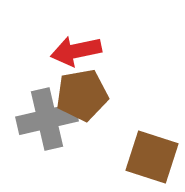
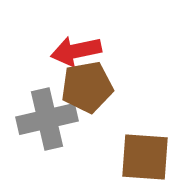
brown pentagon: moved 5 px right, 8 px up
brown square: moved 7 px left; rotated 14 degrees counterclockwise
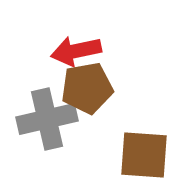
brown pentagon: moved 1 px down
brown square: moved 1 px left, 2 px up
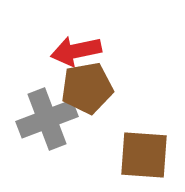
gray cross: rotated 8 degrees counterclockwise
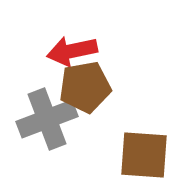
red arrow: moved 4 px left
brown pentagon: moved 2 px left, 1 px up
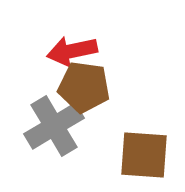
brown pentagon: moved 1 px left; rotated 18 degrees clockwise
gray cross: moved 7 px right, 7 px down; rotated 10 degrees counterclockwise
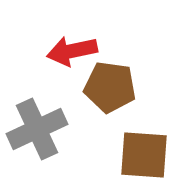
brown pentagon: moved 26 px right
gray cross: moved 17 px left, 3 px down; rotated 6 degrees clockwise
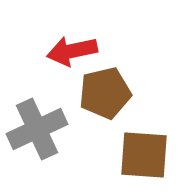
brown pentagon: moved 5 px left, 6 px down; rotated 21 degrees counterclockwise
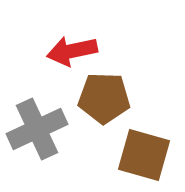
brown pentagon: moved 1 px left, 5 px down; rotated 15 degrees clockwise
brown square: rotated 12 degrees clockwise
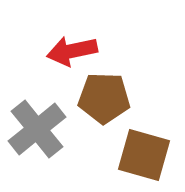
gray cross: rotated 14 degrees counterclockwise
